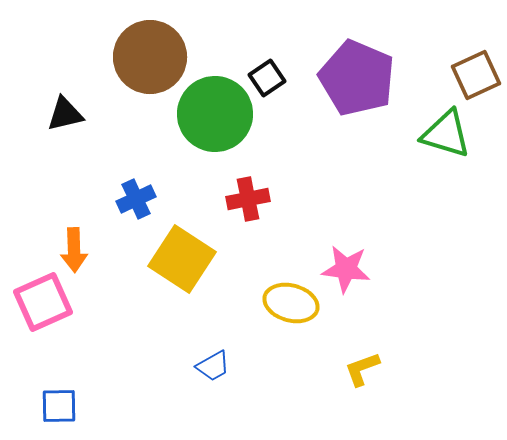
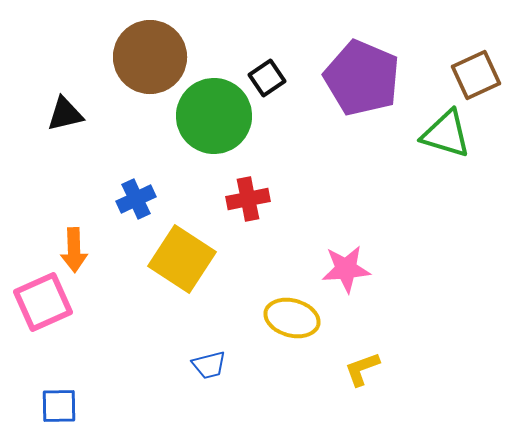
purple pentagon: moved 5 px right
green circle: moved 1 px left, 2 px down
pink star: rotated 12 degrees counterclockwise
yellow ellipse: moved 1 px right, 15 px down
blue trapezoid: moved 4 px left, 1 px up; rotated 15 degrees clockwise
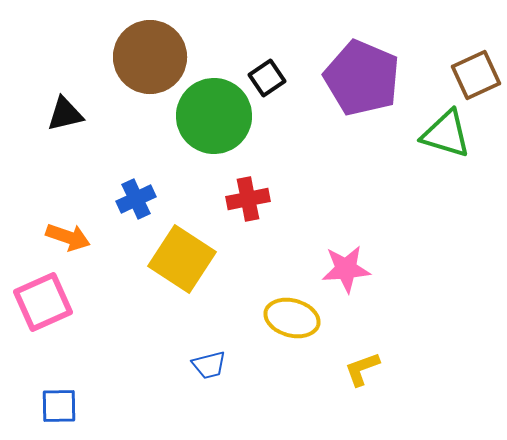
orange arrow: moved 6 px left, 13 px up; rotated 69 degrees counterclockwise
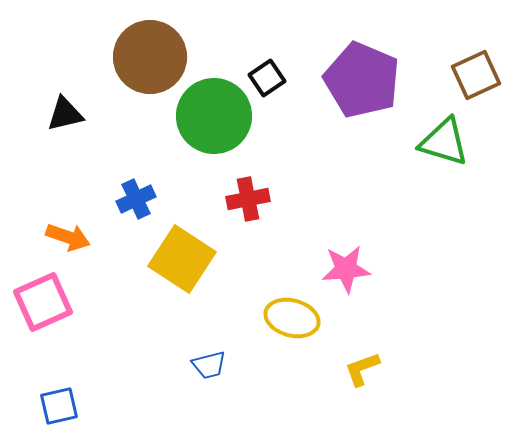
purple pentagon: moved 2 px down
green triangle: moved 2 px left, 8 px down
blue square: rotated 12 degrees counterclockwise
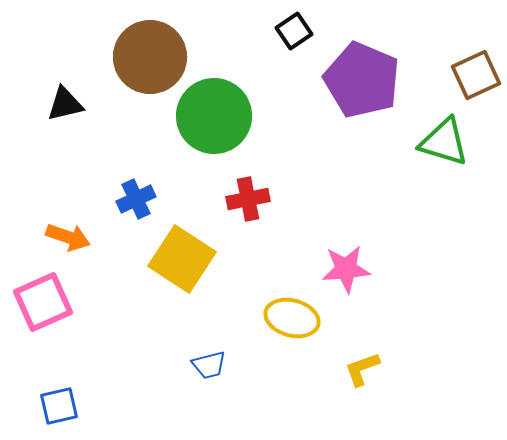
black square: moved 27 px right, 47 px up
black triangle: moved 10 px up
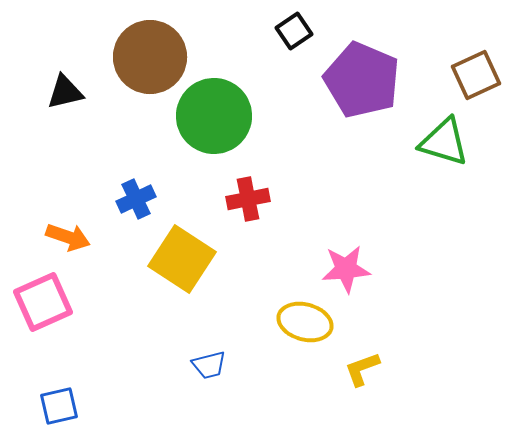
black triangle: moved 12 px up
yellow ellipse: moved 13 px right, 4 px down
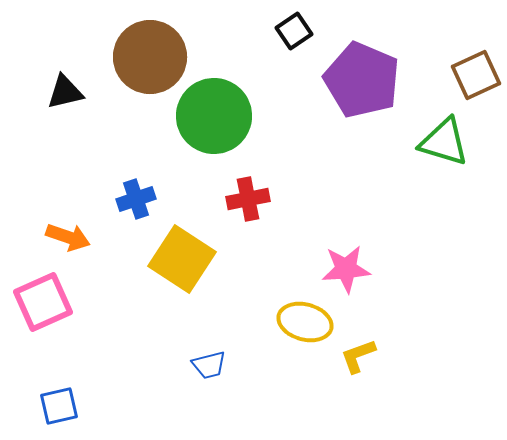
blue cross: rotated 6 degrees clockwise
yellow L-shape: moved 4 px left, 13 px up
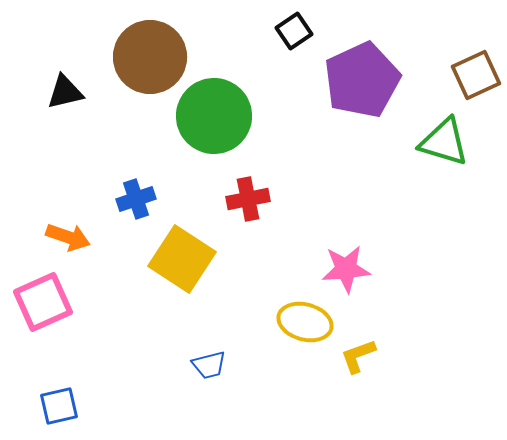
purple pentagon: rotated 24 degrees clockwise
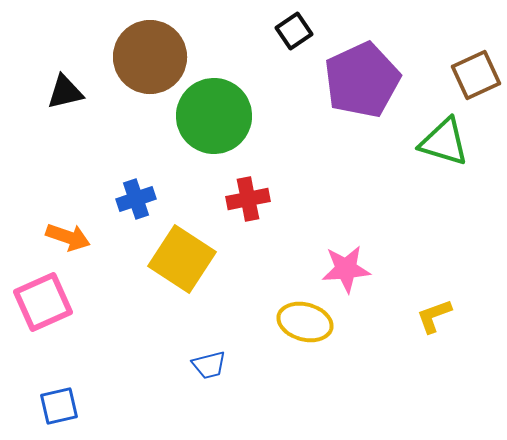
yellow L-shape: moved 76 px right, 40 px up
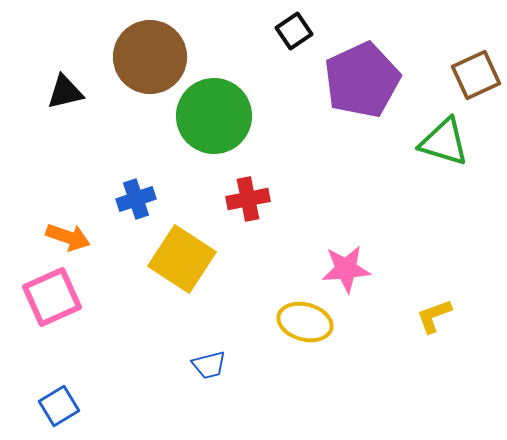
pink square: moved 9 px right, 5 px up
blue square: rotated 18 degrees counterclockwise
